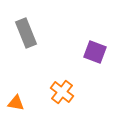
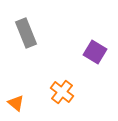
purple square: rotated 10 degrees clockwise
orange triangle: rotated 30 degrees clockwise
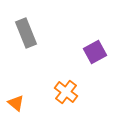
purple square: rotated 30 degrees clockwise
orange cross: moved 4 px right
